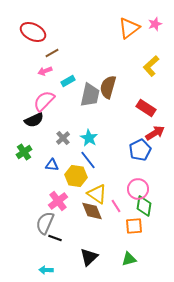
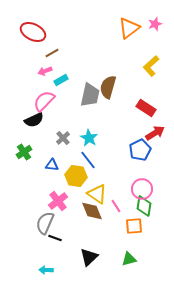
cyan rectangle: moved 7 px left, 1 px up
pink circle: moved 4 px right
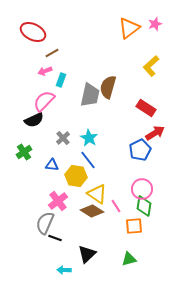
cyan rectangle: rotated 40 degrees counterclockwise
brown diamond: rotated 35 degrees counterclockwise
black triangle: moved 2 px left, 3 px up
cyan arrow: moved 18 px right
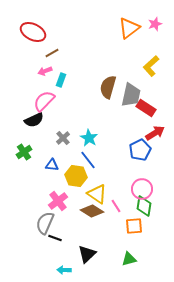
gray trapezoid: moved 41 px right
